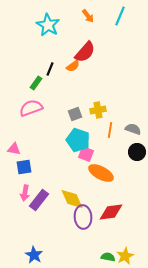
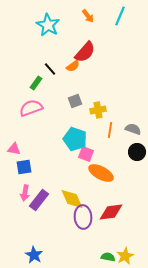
black line: rotated 64 degrees counterclockwise
gray square: moved 13 px up
cyan pentagon: moved 3 px left, 1 px up
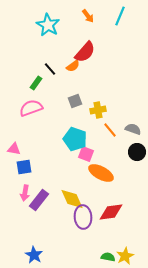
orange line: rotated 49 degrees counterclockwise
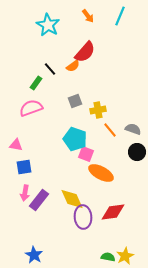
pink triangle: moved 2 px right, 4 px up
red diamond: moved 2 px right
